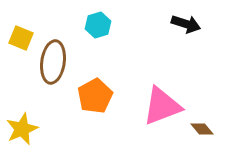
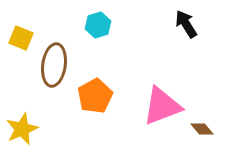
black arrow: rotated 140 degrees counterclockwise
brown ellipse: moved 1 px right, 3 px down
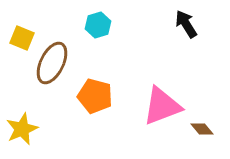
yellow square: moved 1 px right
brown ellipse: moved 2 px left, 2 px up; rotated 18 degrees clockwise
orange pentagon: rotated 28 degrees counterclockwise
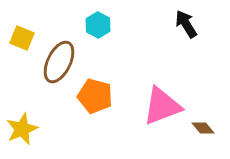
cyan hexagon: rotated 15 degrees counterclockwise
brown ellipse: moved 7 px right, 1 px up
brown diamond: moved 1 px right, 1 px up
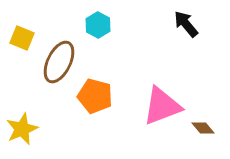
black arrow: rotated 8 degrees counterclockwise
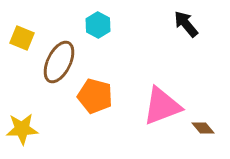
yellow star: rotated 20 degrees clockwise
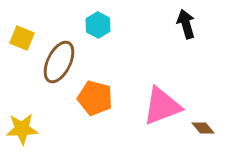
black arrow: rotated 24 degrees clockwise
orange pentagon: moved 2 px down
